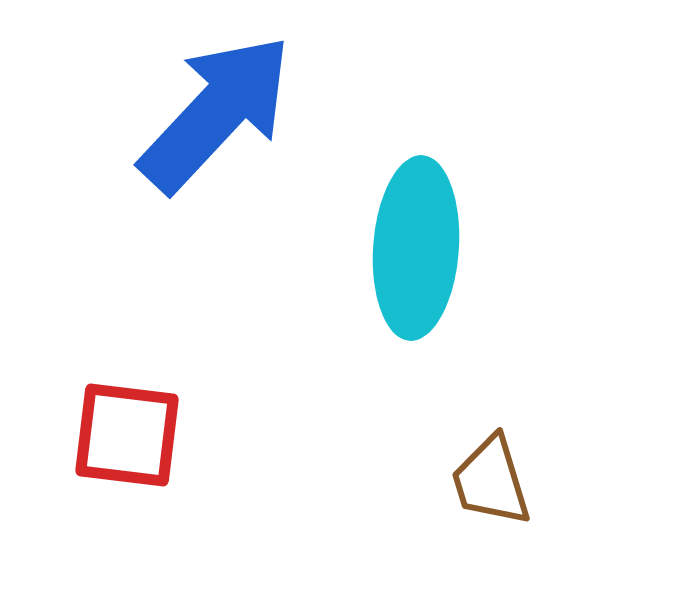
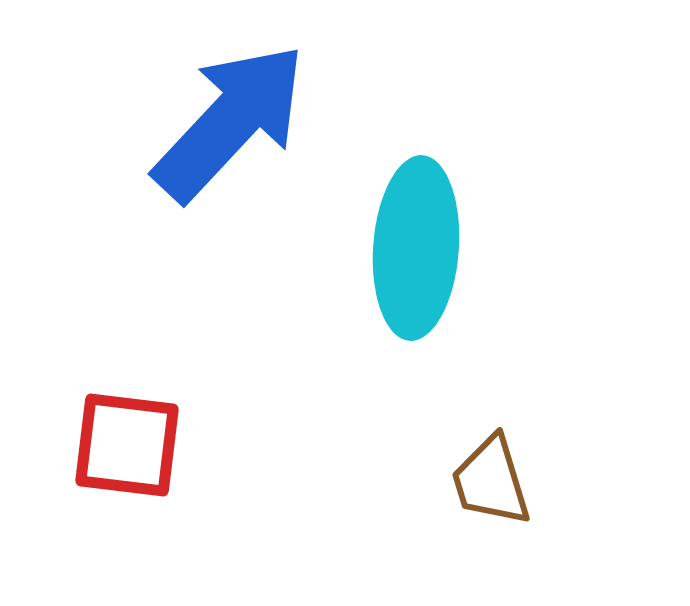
blue arrow: moved 14 px right, 9 px down
red square: moved 10 px down
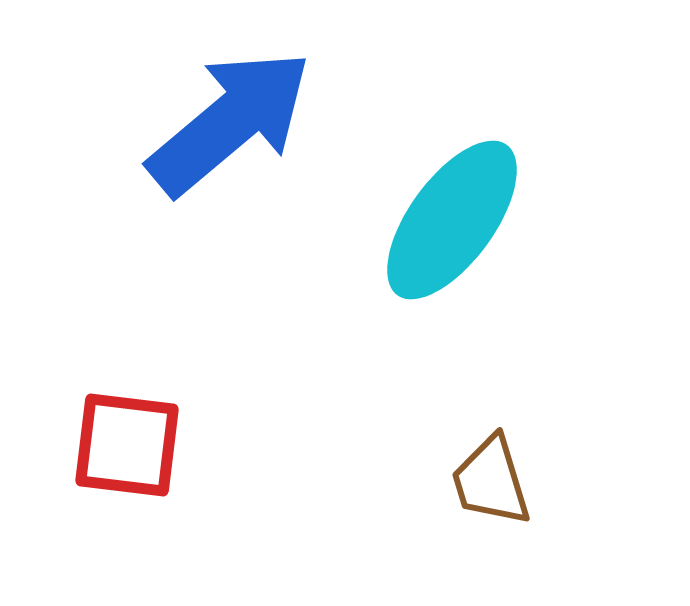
blue arrow: rotated 7 degrees clockwise
cyan ellipse: moved 36 px right, 28 px up; rotated 32 degrees clockwise
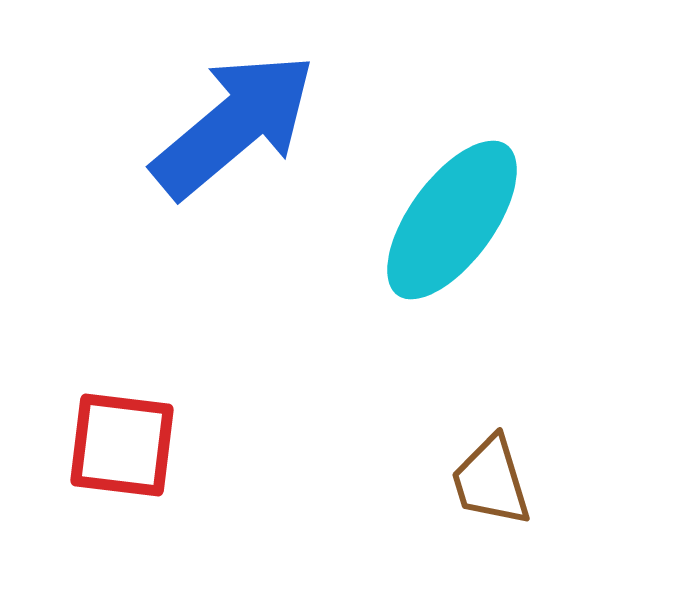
blue arrow: moved 4 px right, 3 px down
red square: moved 5 px left
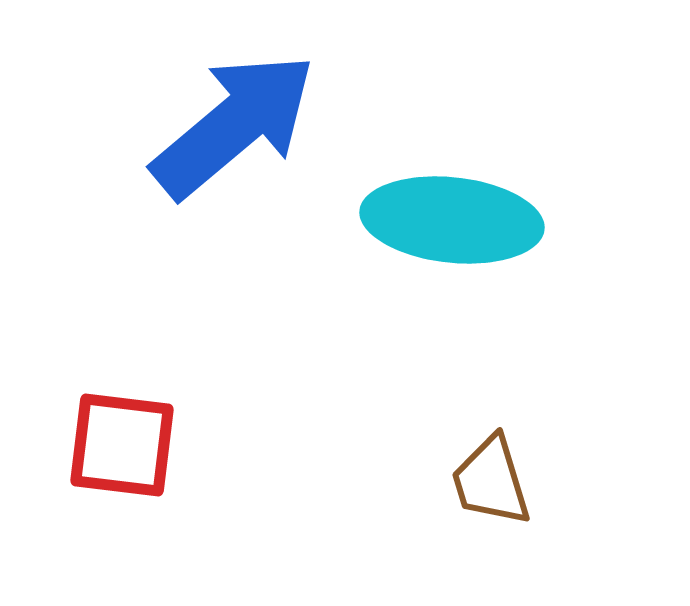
cyan ellipse: rotated 60 degrees clockwise
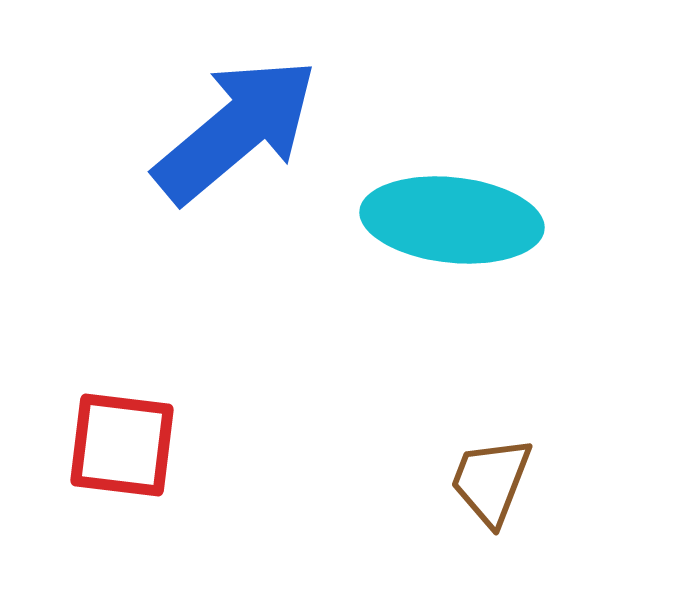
blue arrow: moved 2 px right, 5 px down
brown trapezoid: rotated 38 degrees clockwise
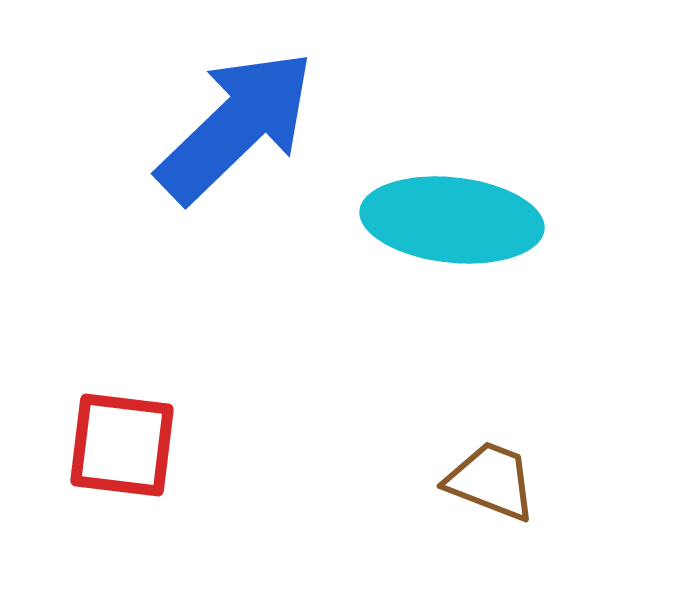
blue arrow: moved 4 px up; rotated 4 degrees counterclockwise
brown trapezoid: rotated 90 degrees clockwise
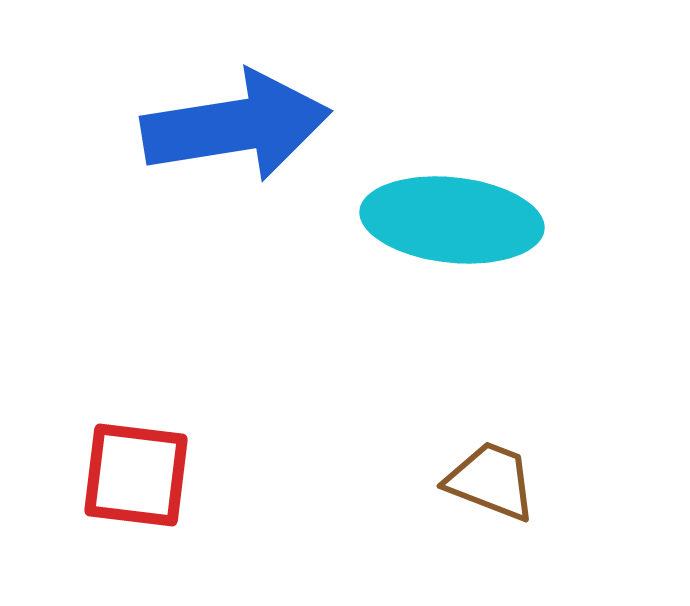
blue arrow: rotated 35 degrees clockwise
red square: moved 14 px right, 30 px down
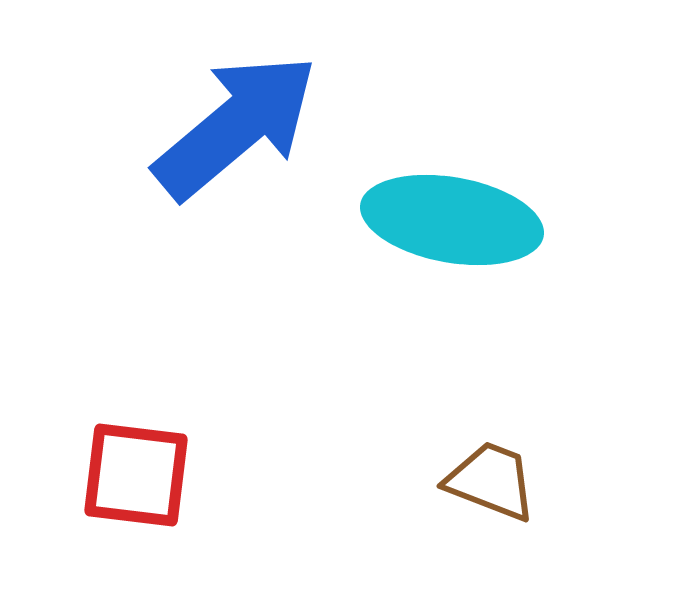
blue arrow: rotated 31 degrees counterclockwise
cyan ellipse: rotated 4 degrees clockwise
